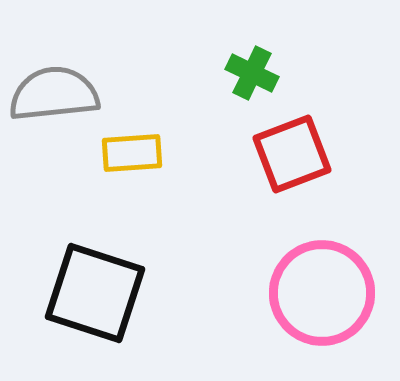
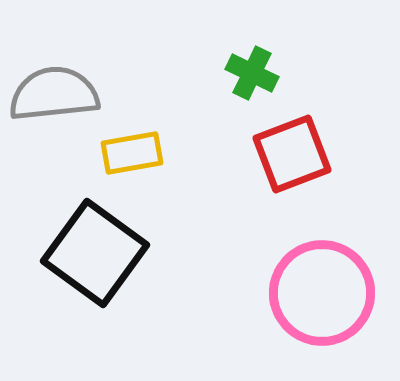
yellow rectangle: rotated 6 degrees counterclockwise
black square: moved 40 px up; rotated 18 degrees clockwise
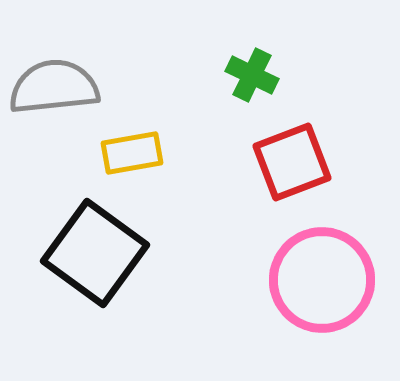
green cross: moved 2 px down
gray semicircle: moved 7 px up
red square: moved 8 px down
pink circle: moved 13 px up
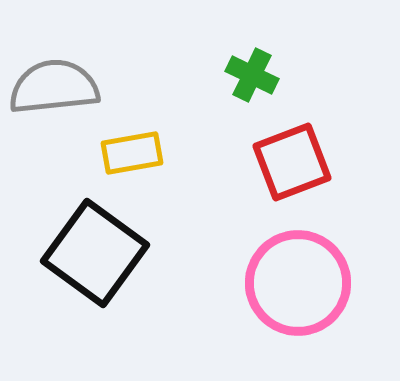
pink circle: moved 24 px left, 3 px down
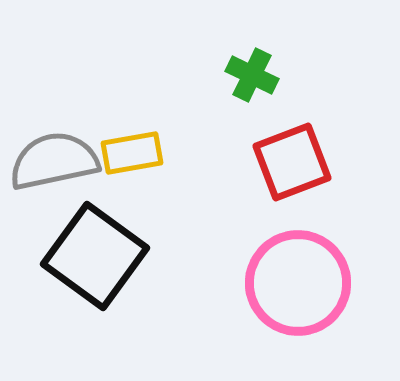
gray semicircle: moved 74 px down; rotated 6 degrees counterclockwise
black square: moved 3 px down
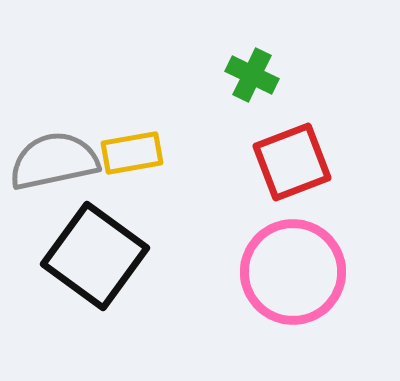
pink circle: moved 5 px left, 11 px up
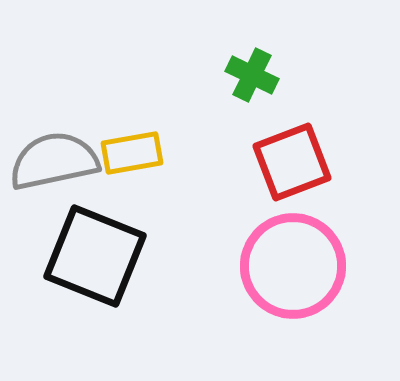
black square: rotated 14 degrees counterclockwise
pink circle: moved 6 px up
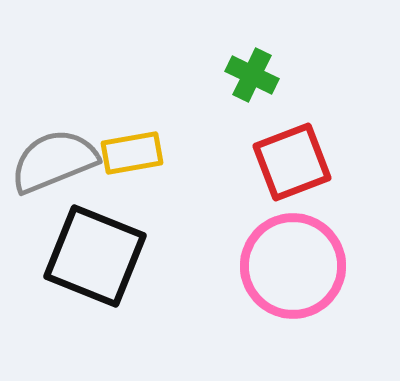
gray semicircle: rotated 10 degrees counterclockwise
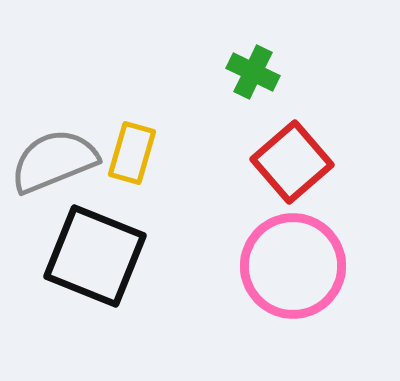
green cross: moved 1 px right, 3 px up
yellow rectangle: rotated 64 degrees counterclockwise
red square: rotated 20 degrees counterclockwise
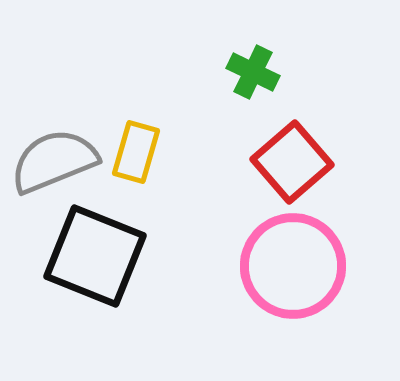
yellow rectangle: moved 4 px right, 1 px up
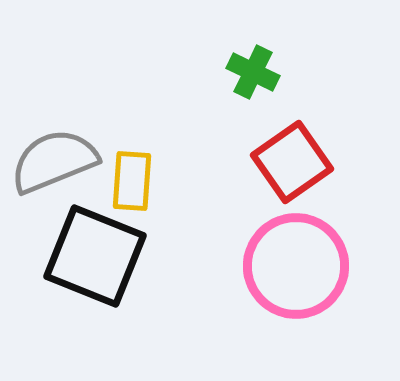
yellow rectangle: moved 4 px left, 29 px down; rotated 12 degrees counterclockwise
red square: rotated 6 degrees clockwise
pink circle: moved 3 px right
